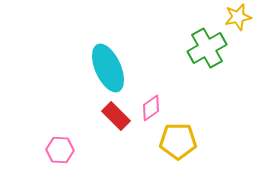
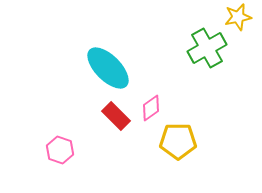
cyan ellipse: rotated 21 degrees counterclockwise
pink hexagon: rotated 16 degrees clockwise
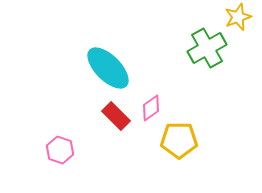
yellow star: rotated 8 degrees counterclockwise
yellow pentagon: moved 1 px right, 1 px up
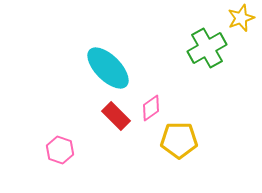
yellow star: moved 3 px right, 1 px down
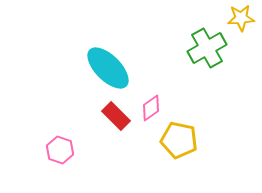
yellow star: rotated 16 degrees clockwise
yellow pentagon: rotated 12 degrees clockwise
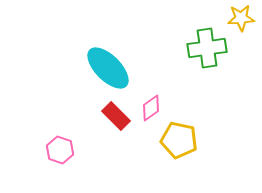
green cross: rotated 21 degrees clockwise
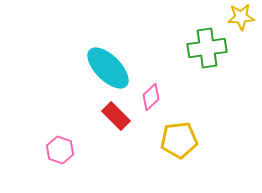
yellow star: moved 1 px up
pink diamond: moved 11 px up; rotated 8 degrees counterclockwise
yellow pentagon: rotated 18 degrees counterclockwise
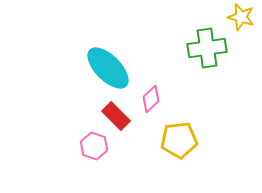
yellow star: rotated 20 degrees clockwise
pink diamond: moved 2 px down
pink hexagon: moved 34 px right, 4 px up
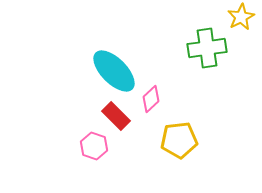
yellow star: rotated 28 degrees clockwise
cyan ellipse: moved 6 px right, 3 px down
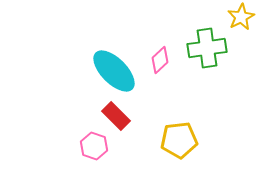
pink diamond: moved 9 px right, 39 px up
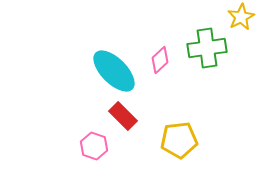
red rectangle: moved 7 px right
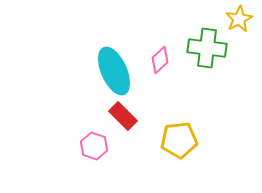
yellow star: moved 2 px left, 2 px down
green cross: rotated 15 degrees clockwise
cyan ellipse: rotated 21 degrees clockwise
